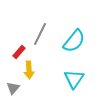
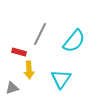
red rectangle: rotated 64 degrees clockwise
cyan triangle: moved 13 px left
gray triangle: moved 1 px left; rotated 32 degrees clockwise
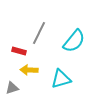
gray line: moved 1 px left, 1 px up
red rectangle: moved 1 px up
yellow arrow: rotated 96 degrees clockwise
cyan triangle: rotated 40 degrees clockwise
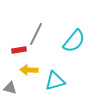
gray line: moved 3 px left, 1 px down
red rectangle: moved 1 px up; rotated 24 degrees counterclockwise
cyan triangle: moved 6 px left, 2 px down
gray triangle: moved 2 px left; rotated 32 degrees clockwise
